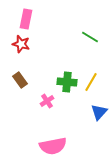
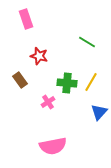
pink rectangle: rotated 30 degrees counterclockwise
green line: moved 3 px left, 5 px down
red star: moved 18 px right, 12 px down
green cross: moved 1 px down
pink cross: moved 1 px right, 1 px down
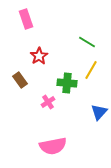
red star: rotated 24 degrees clockwise
yellow line: moved 12 px up
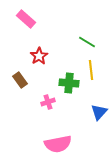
pink rectangle: rotated 30 degrees counterclockwise
yellow line: rotated 36 degrees counterclockwise
green cross: moved 2 px right
pink cross: rotated 16 degrees clockwise
pink semicircle: moved 5 px right, 2 px up
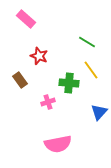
red star: rotated 18 degrees counterclockwise
yellow line: rotated 30 degrees counterclockwise
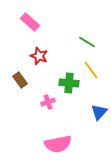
pink rectangle: moved 4 px right, 3 px down
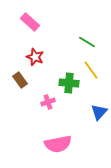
red star: moved 4 px left, 1 px down
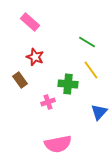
green cross: moved 1 px left, 1 px down
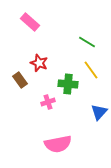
red star: moved 4 px right, 6 px down
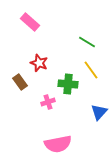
brown rectangle: moved 2 px down
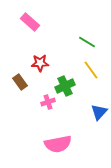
red star: moved 1 px right; rotated 24 degrees counterclockwise
green cross: moved 3 px left, 2 px down; rotated 30 degrees counterclockwise
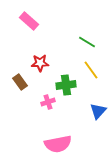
pink rectangle: moved 1 px left, 1 px up
green cross: moved 1 px right, 1 px up; rotated 18 degrees clockwise
blue triangle: moved 1 px left, 1 px up
